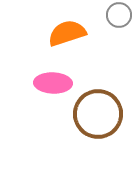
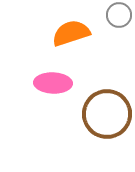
orange semicircle: moved 4 px right
brown circle: moved 9 px right
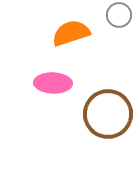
brown circle: moved 1 px right
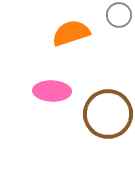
pink ellipse: moved 1 px left, 8 px down
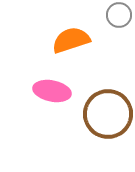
orange semicircle: moved 7 px down
pink ellipse: rotated 9 degrees clockwise
